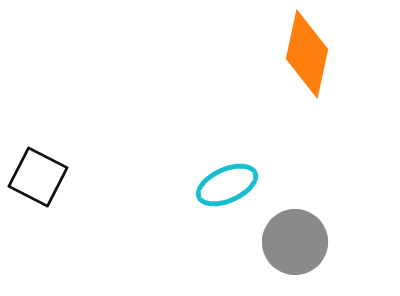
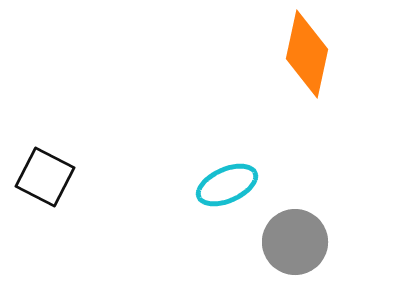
black square: moved 7 px right
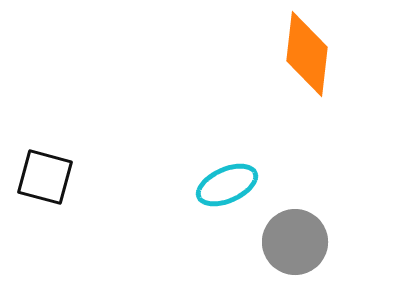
orange diamond: rotated 6 degrees counterclockwise
black square: rotated 12 degrees counterclockwise
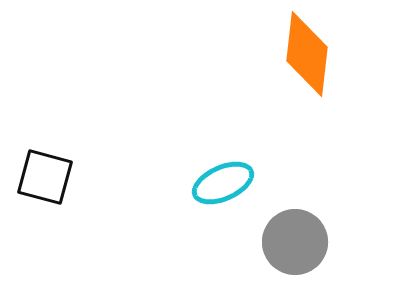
cyan ellipse: moved 4 px left, 2 px up
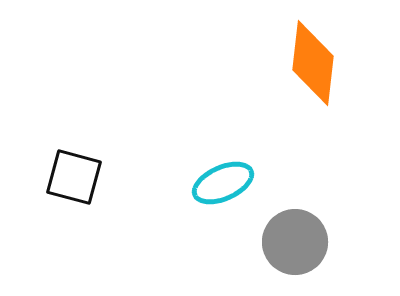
orange diamond: moved 6 px right, 9 px down
black square: moved 29 px right
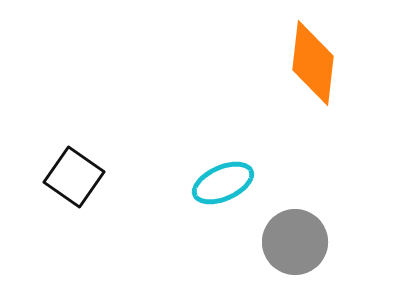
black square: rotated 20 degrees clockwise
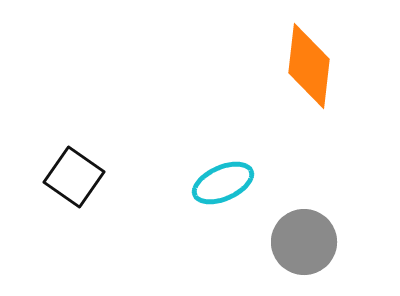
orange diamond: moved 4 px left, 3 px down
gray circle: moved 9 px right
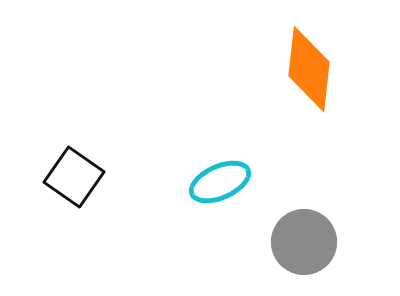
orange diamond: moved 3 px down
cyan ellipse: moved 3 px left, 1 px up
